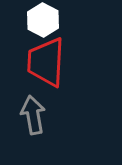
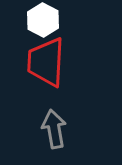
gray arrow: moved 21 px right, 14 px down
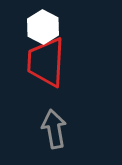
white hexagon: moved 7 px down
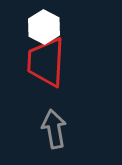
white hexagon: moved 1 px right
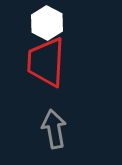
white hexagon: moved 3 px right, 4 px up
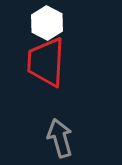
gray arrow: moved 6 px right, 9 px down; rotated 6 degrees counterclockwise
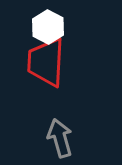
white hexagon: moved 1 px right, 4 px down
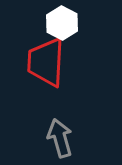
white hexagon: moved 14 px right, 4 px up
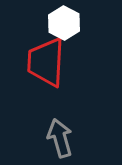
white hexagon: moved 2 px right
